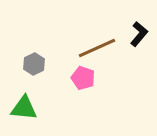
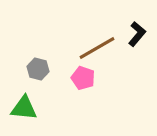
black L-shape: moved 2 px left
brown line: rotated 6 degrees counterclockwise
gray hexagon: moved 4 px right, 5 px down; rotated 20 degrees counterclockwise
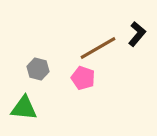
brown line: moved 1 px right
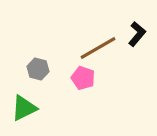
green triangle: rotated 32 degrees counterclockwise
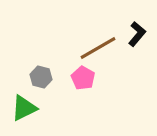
gray hexagon: moved 3 px right, 8 px down
pink pentagon: rotated 10 degrees clockwise
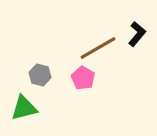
gray hexagon: moved 1 px left, 2 px up
green triangle: rotated 12 degrees clockwise
